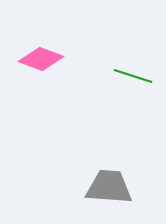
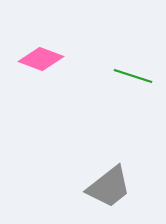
gray trapezoid: rotated 138 degrees clockwise
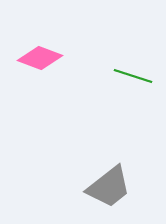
pink diamond: moved 1 px left, 1 px up
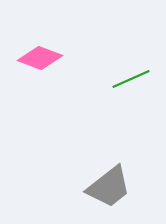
green line: moved 2 px left, 3 px down; rotated 42 degrees counterclockwise
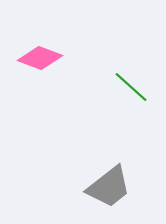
green line: moved 8 px down; rotated 66 degrees clockwise
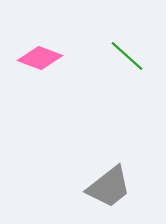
green line: moved 4 px left, 31 px up
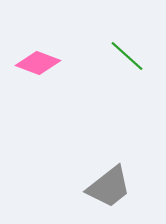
pink diamond: moved 2 px left, 5 px down
